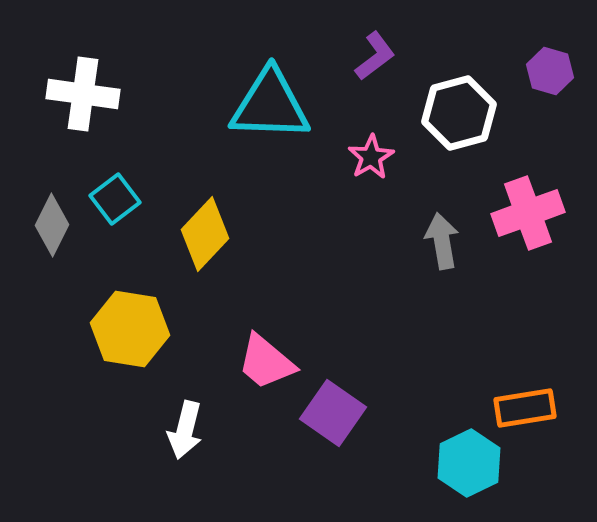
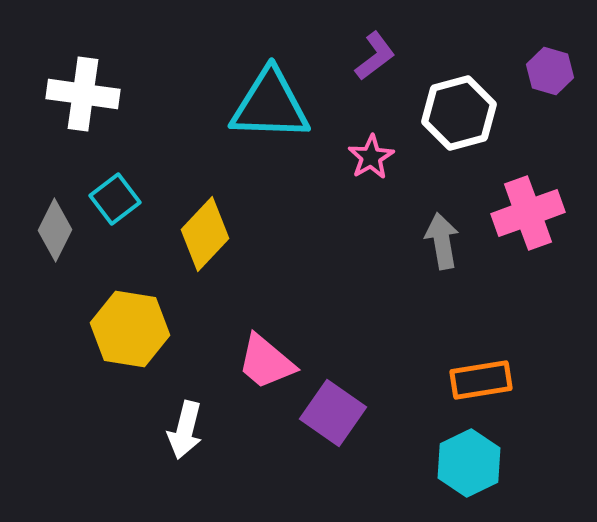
gray diamond: moved 3 px right, 5 px down
orange rectangle: moved 44 px left, 28 px up
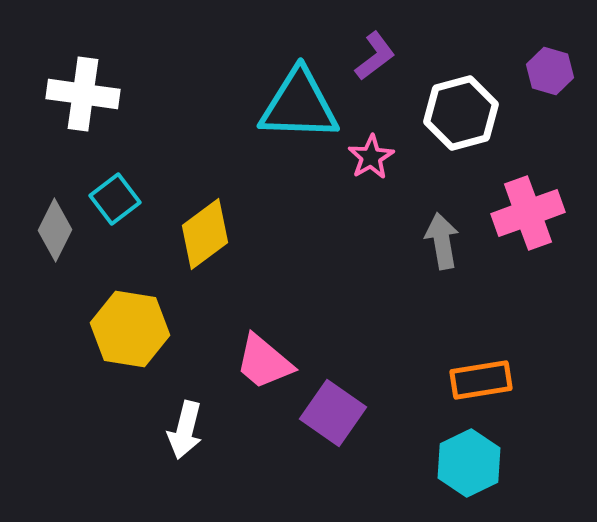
cyan triangle: moved 29 px right
white hexagon: moved 2 px right
yellow diamond: rotated 10 degrees clockwise
pink trapezoid: moved 2 px left
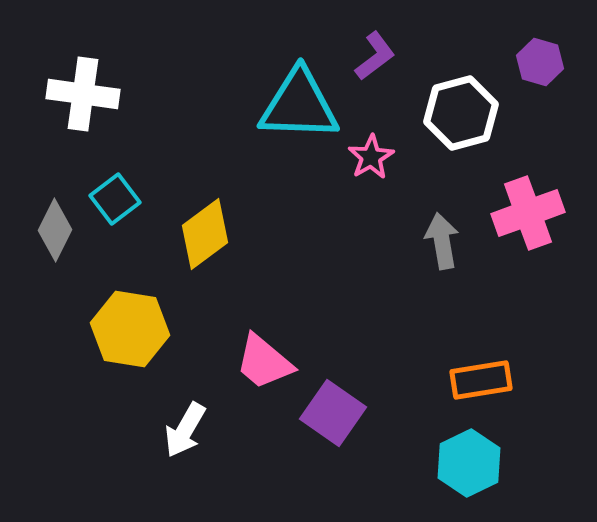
purple hexagon: moved 10 px left, 9 px up
white arrow: rotated 16 degrees clockwise
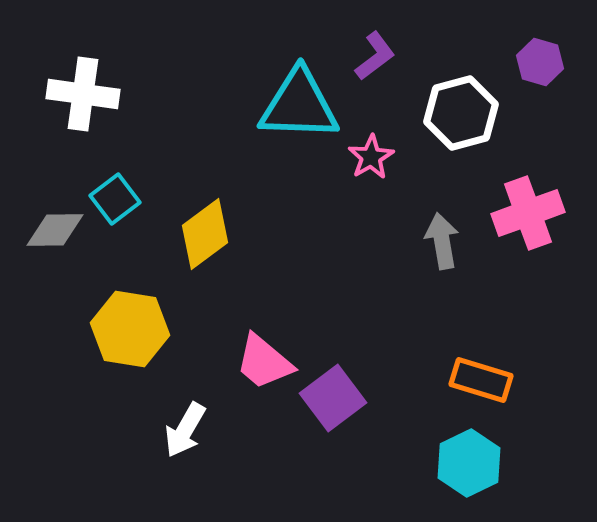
gray diamond: rotated 62 degrees clockwise
orange rectangle: rotated 26 degrees clockwise
purple square: moved 15 px up; rotated 18 degrees clockwise
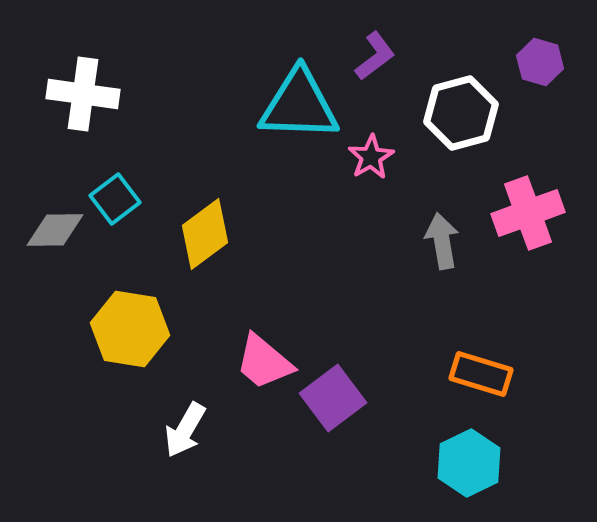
orange rectangle: moved 6 px up
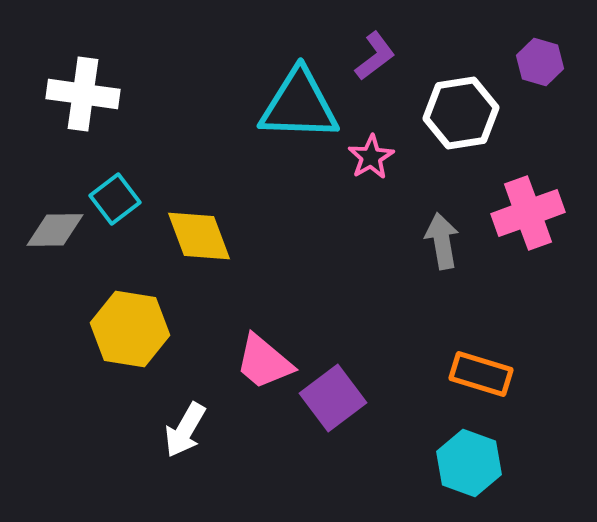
white hexagon: rotated 6 degrees clockwise
yellow diamond: moved 6 px left, 2 px down; rotated 74 degrees counterclockwise
cyan hexagon: rotated 14 degrees counterclockwise
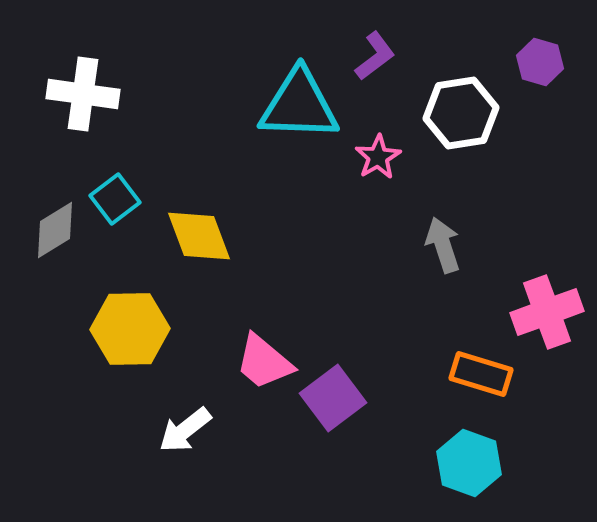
pink star: moved 7 px right
pink cross: moved 19 px right, 99 px down
gray diamond: rotated 30 degrees counterclockwise
gray arrow: moved 1 px right, 4 px down; rotated 8 degrees counterclockwise
yellow hexagon: rotated 10 degrees counterclockwise
white arrow: rotated 22 degrees clockwise
